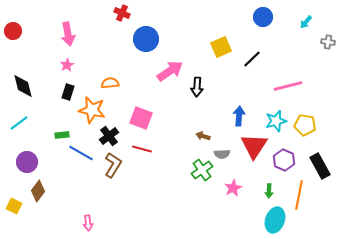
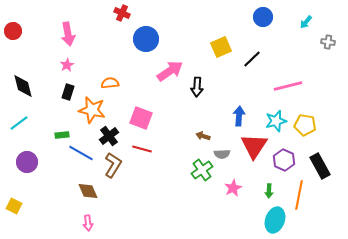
brown diamond at (38, 191): moved 50 px right; rotated 60 degrees counterclockwise
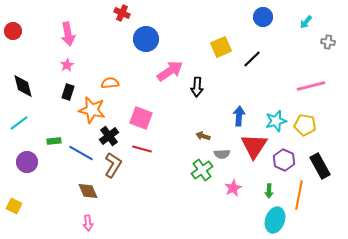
pink line at (288, 86): moved 23 px right
green rectangle at (62, 135): moved 8 px left, 6 px down
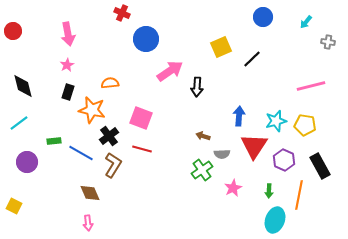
brown diamond at (88, 191): moved 2 px right, 2 px down
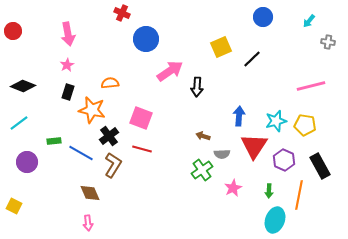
cyan arrow at (306, 22): moved 3 px right, 1 px up
black diamond at (23, 86): rotated 55 degrees counterclockwise
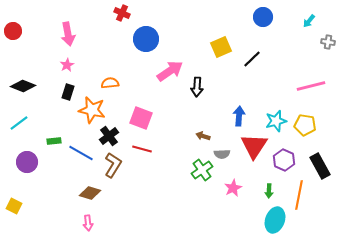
brown diamond at (90, 193): rotated 50 degrees counterclockwise
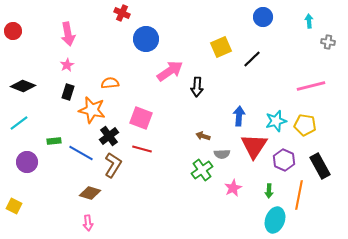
cyan arrow at (309, 21): rotated 136 degrees clockwise
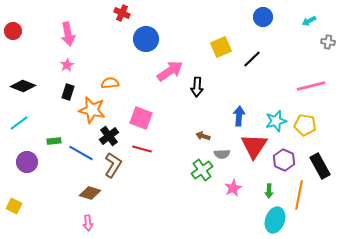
cyan arrow at (309, 21): rotated 112 degrees counterclockwise
